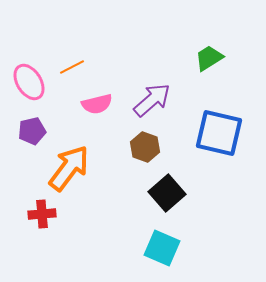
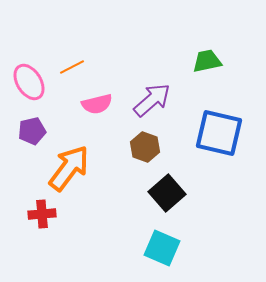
green trapezoid: moved 2 px left, 3 px down; rotated 20 degrees clockwise
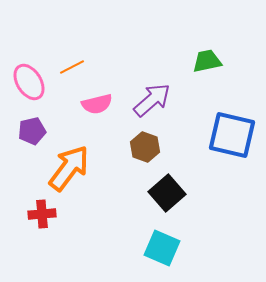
blue square: moved 13 px right, 2 px down
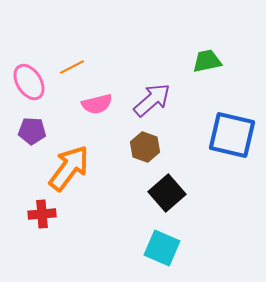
purple pentagon: rotated 16 degrees clockwise
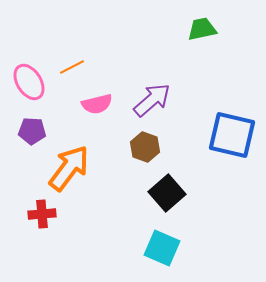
green trapezoid: moved 5 px left, 32 px up
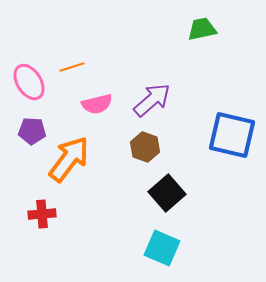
orange line: rotated 10 degrees clockwise
orange arrow: moved 9 px up
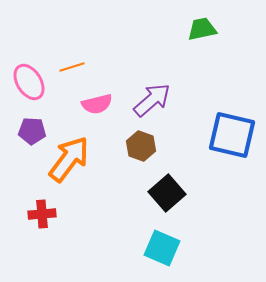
brown hexagon: moved 4 px left, 1 px up
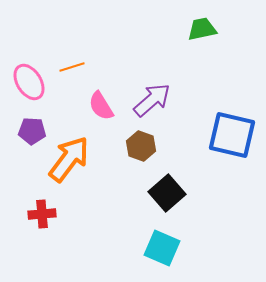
pink semicircle: moved 4 px right, 2 px down; rotated 72 degrees clockwise
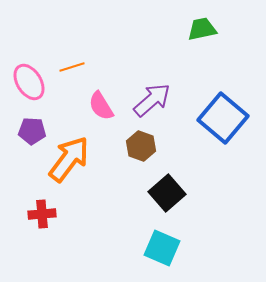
blue square: moved 9 px left, 17 px up; rotated 27 degrees clockwise
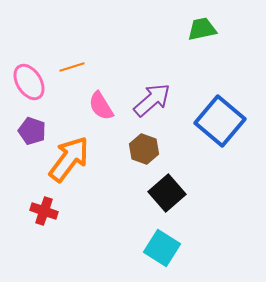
blue square: moved 3 px left, 3 px down
purple pentagon: rotated 16 degrees clockwise
brown hexagon: moved 3 px right, 3 px down
red cross: moved 2 px right, 3 px up; rotated 24 degrees clockwise
cyan square: rotated 9 degrees clockwise
